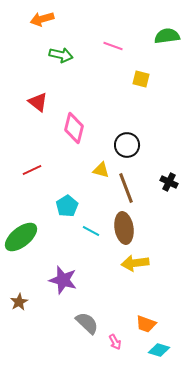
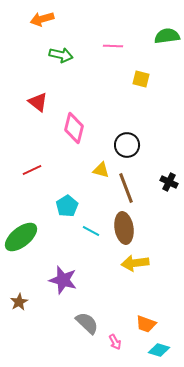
pink line: rotated 18 degrees counterclockwise
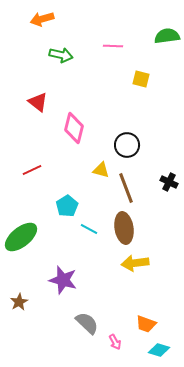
cyan line: moved 2 px left, 2 px up
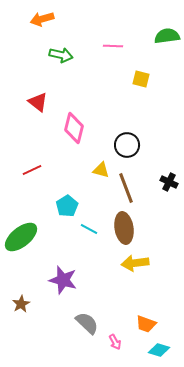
brown star: moved 2 px right, 2 px down
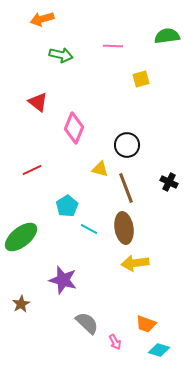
yellow square: rotated 30 degrees counterclockwise
pink diamond: rotated 8 degrees clockwise
yellow triangle: moved 1 px left, 1 px up
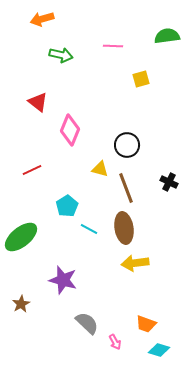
pink diamond: moved 4 px left, 2 px down
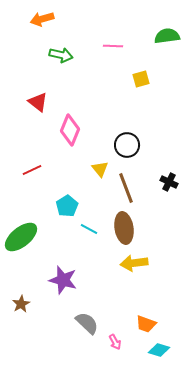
yellow triangle: rotated 36 degrees clockwise
yellow arrow: moved 1 px left
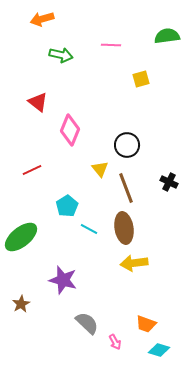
pink line: moved 2 px left, 1 px up
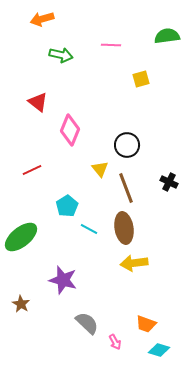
brown star: rotated 12 degrees counterclockwise
